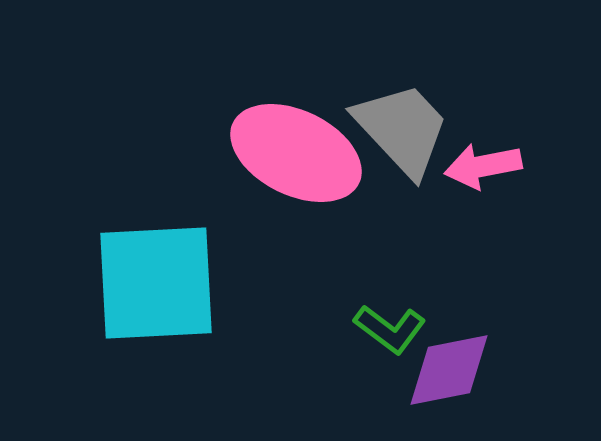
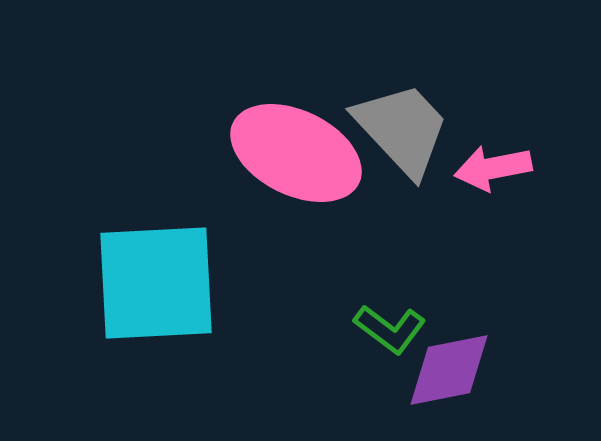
pink arrow: moved 10 px right, 2 px down
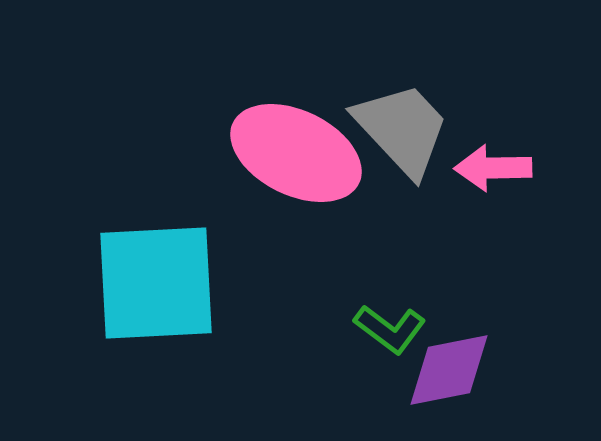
pink arrow: rotated 10 degrees clockwise
